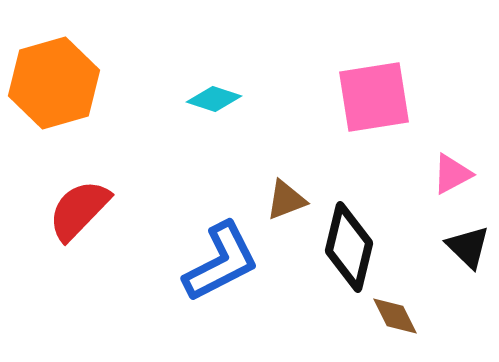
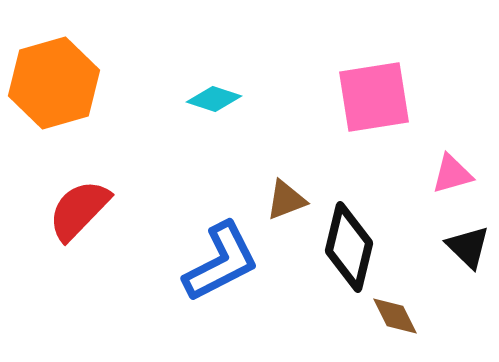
pink triangle: rotated 12 degrees clockwise
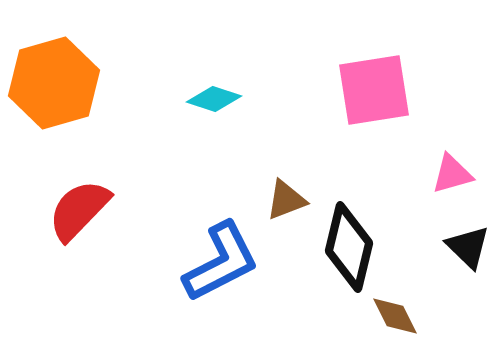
pink square: moved 7 px up
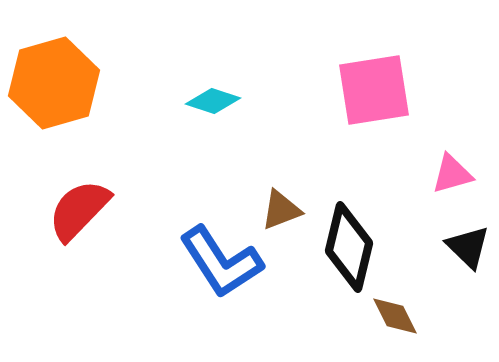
cyan diamond: moved 1 px left, 2 px down
brown triangle: moved 5 px left, 10 px down
blue L-shape: rotated 84 degrees clockwise
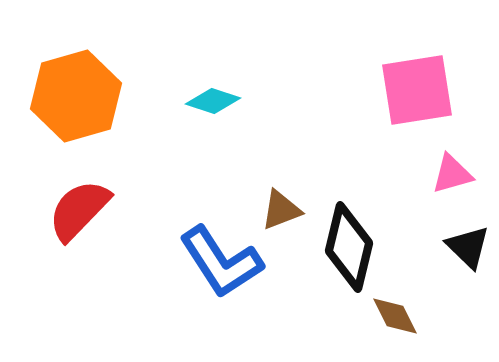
orange hexagon: moved 22 px right, 13 px down
pink square: moved 43 px right
